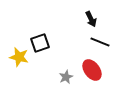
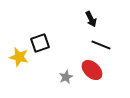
black line: moved 1 px right, 3 px down
red ellipse: rotated 10 degrees counterclockwise
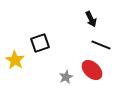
yellow star: moved 4 px left, 3 px down; rotated 18 degrees clockwise
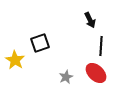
black arrow: moved 1 px left, 1 px down
black line: moved 1 px down; rotated 72 degrees clockwise
red ellipse: moved 4 px right, 3 px down
